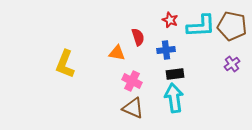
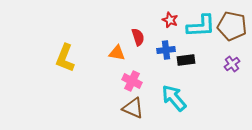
yellow L-shape: moved 6 px up
black rectangle: moved 11 px right, 14 px up
cyan arrow: rotated 32 degrees counterclockwise
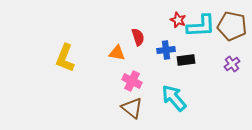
red star: moved 8 px right
brown triangle: moved 1 px left; rotated 15 degrees clockwise
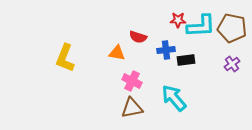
red star: rotated 21 degrees counterclockwise
brown pentagon: moved 2 px down
red semicircle: rotated 126 degrees clockwise
brown triangle: rotated 50 degrees counterclockwise
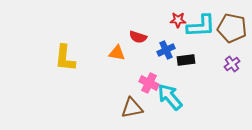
blue cross: rotated 18 degrees counterclockwise
yellow L-shape: rotated 16 degrees counterclockwise
pink cross: moved 17 px right, 2 px down
cyan arrow: moved 4 px left, 1 px up
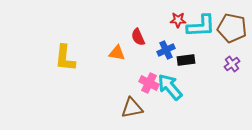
red semicircle: rotated 48 degrees clockwise
cyan arrow: moved 10 px up
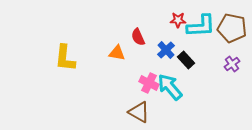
blue cross: rotated 18 degrees counterclockwise
black rectangle: rotated 54 degrees clockwise
brown triangle: moved 7 px right, 4 px down; rotated 40 degrees clockwise
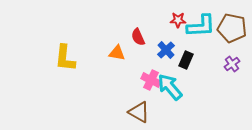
black rectangle: rotated 66 degrees clockwise
pink cross: moved 2 px right, 3 px up
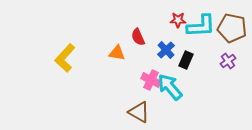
yellow L-shape: rotated 36 degrees clockwise
purple cross: moved 4 px left, 3 px up
